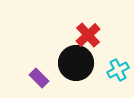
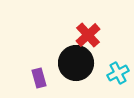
cyan cross: moved 3 px down
purple rectangle: rotated 30 degrees clockwise
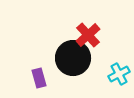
black circle: moved 3 px left, 5 px up
cyan cross: moved 1 px right, 1 px down
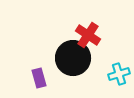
red cross: rotated 15 degrees counterclockwise
cyan cross: rotated 10 degrees clockwise
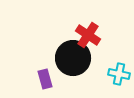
cyan cross: rotated 30 degrees clockwise
purple rectangle: moved 6 px right, 1 px down
